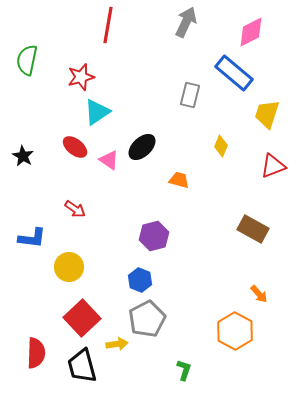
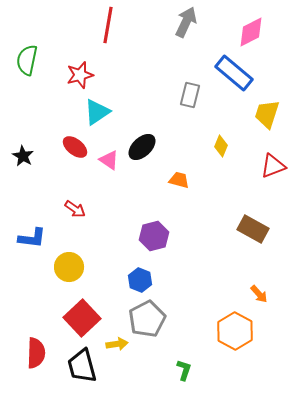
red star: moved 1 px left, 2 px up
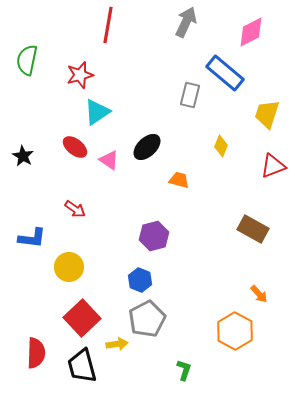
blue rectangle: moved 9 px left
black ellipse: moved 5 px right
